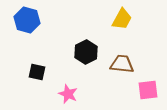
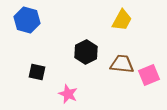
yellow trapezoid: moved 1 px down
pink square: moved 1 px right, 15 px up; rotated 15 degrees counterclockwise
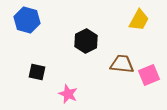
yellow trapezoid: moved 17 px right
black hexagon: moved 11 px up
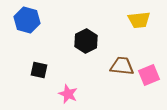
yellow trapezoid: rotated 55 degrees clockwise
brown trapezoid: moved 2 px down
black square: moved 2 px right, 2 px up
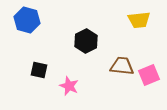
pink star: moved 1 px right, 8 px up
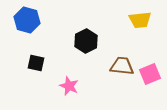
yellow trapezoid: moved 1 px right
black square: moved 3 px left, 7 px up
pink square: moved 1 px right, 1 px up
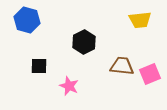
black hexagon: moved 2 px left, 1 px down
black square: moved 3 px right, 3 px down; rotated 12 degrees counterclockwise
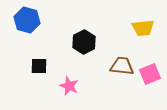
yellow trapezoid: moved 3 px right, 8 px down
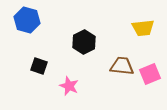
black square: rotated 18 degrees clockwise
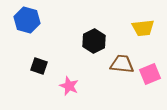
black hexagon: moved 10 px right, 1 px up
brown trapezoid: moved 2 px up
